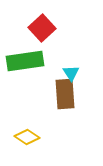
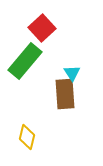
green rectangle: rotated 42 degrees counterclockwise
cyan triangle: moved 1 px right
yellow diamond: rotated 70 degrees clockwise
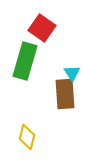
red square: rotated 12 degrees counterclockwise
green rectangle: rotated 24 degrees counterclockwise
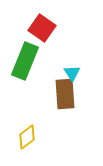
green rectangle: rotated 6 degrees clockwise
yellow diamond: rotated 40 degrees clockwise
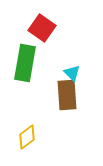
green rectangle: moved 2 px down; rotated 12 degrees counterclockwise
cyan triangle: rotated 12 degrees counterclockwise
brown rectangle: moved 2 px right, 1 px down
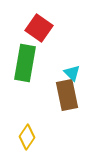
red square: moved 3 px left
brown rectangle: rotated 8 degrees counterclockwise
yellow diamond: rotated 20 degrees counterclockwise
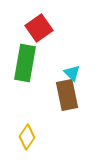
red square: rotated 20 degrees clockwise
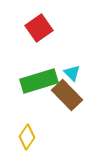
green rectangle: moved 14 px right, 18 px down; rotated 63 degrees clockwise
brown rectangle: rotated 32 degrees counterclockwise
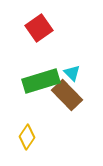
green rectangle: moved 2 px right
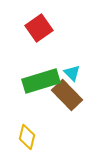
yellow diamond: rotated 20 degrees counterclockwise
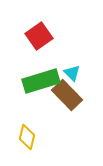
red square: moved 8 px down
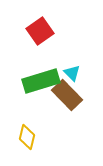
red square: moved 1 px right, 5 px up
